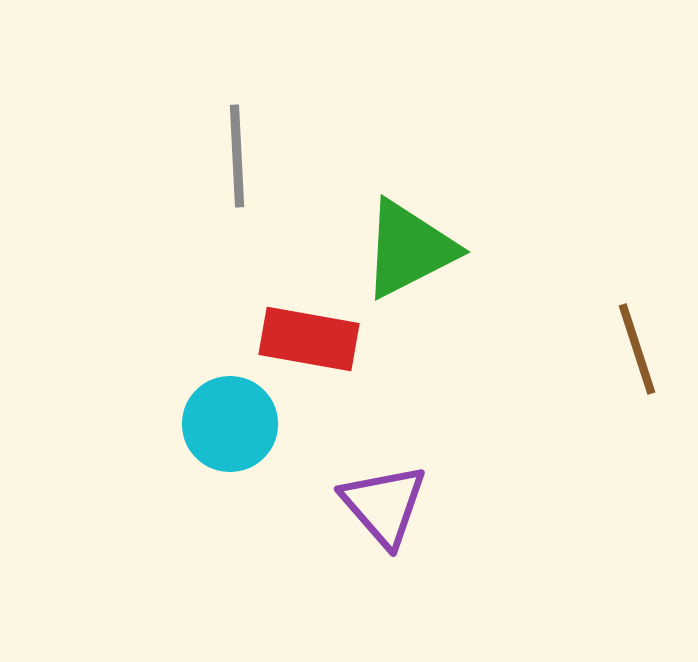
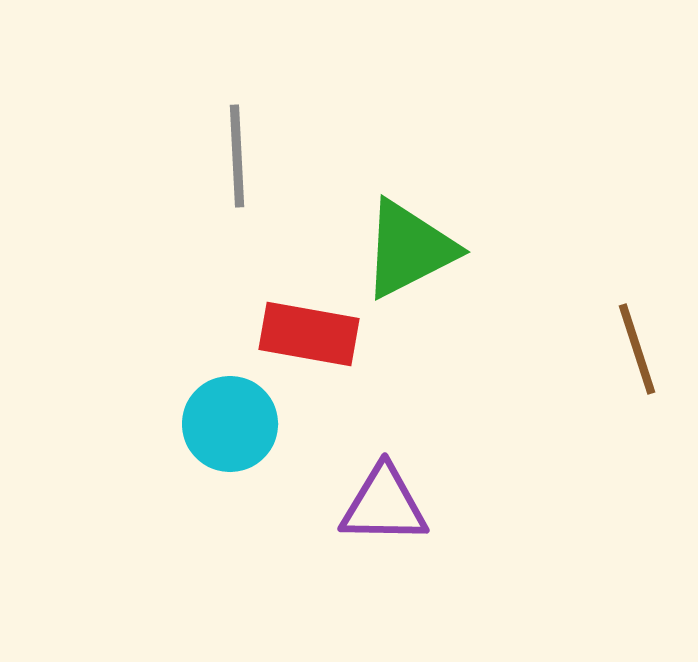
red rectangle: moved 5 px up
purple triangle: rotated 48 degrees counterclockwise
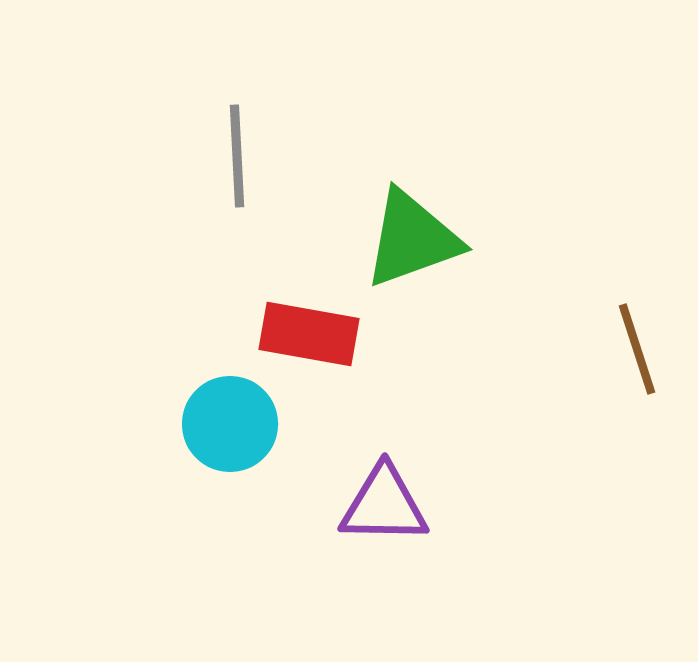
green triangle: moved 3 px right, 10 px up; rotated 7 degrees clockwise
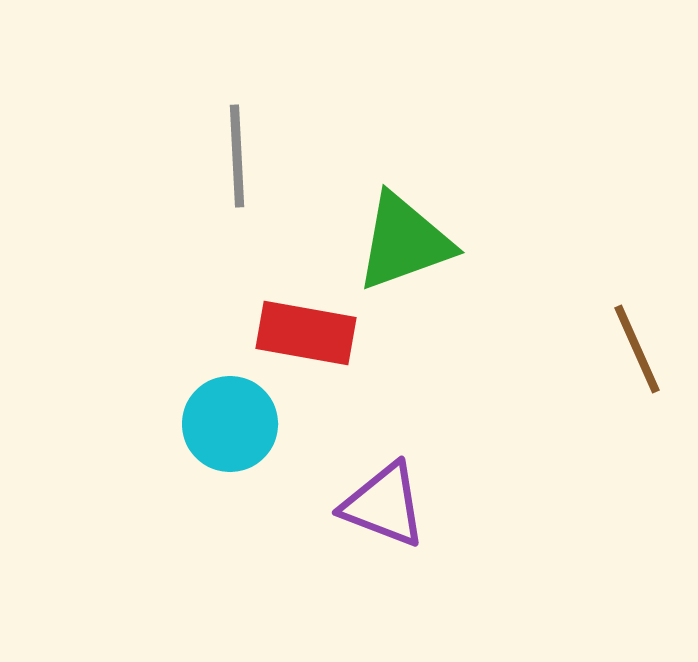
green triangle: moved 8 px left, 3 px down
red rectangle: moved 3 px left, 1 px up
brown line: rotated 6 degrees counterclockwise
purple triangle: rotated 20 degrees clockwise
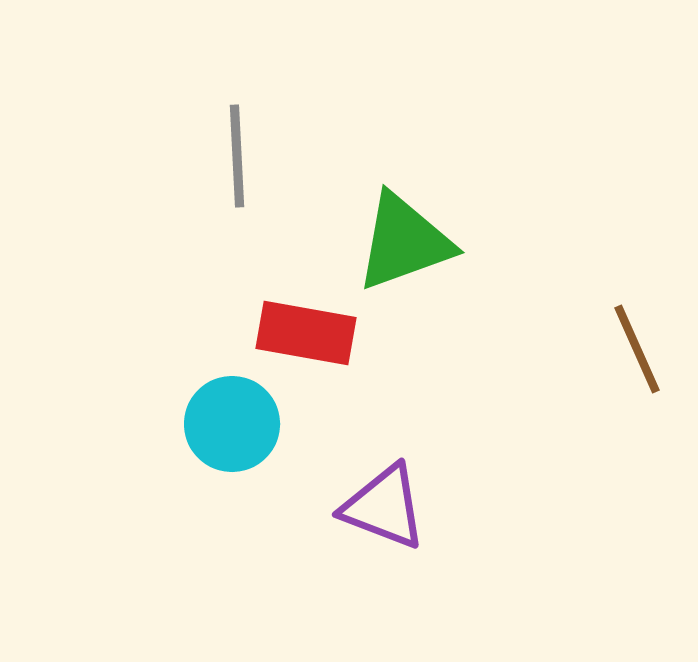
cyan circle: moved 2 px right
purple triangle: moved 2 px down
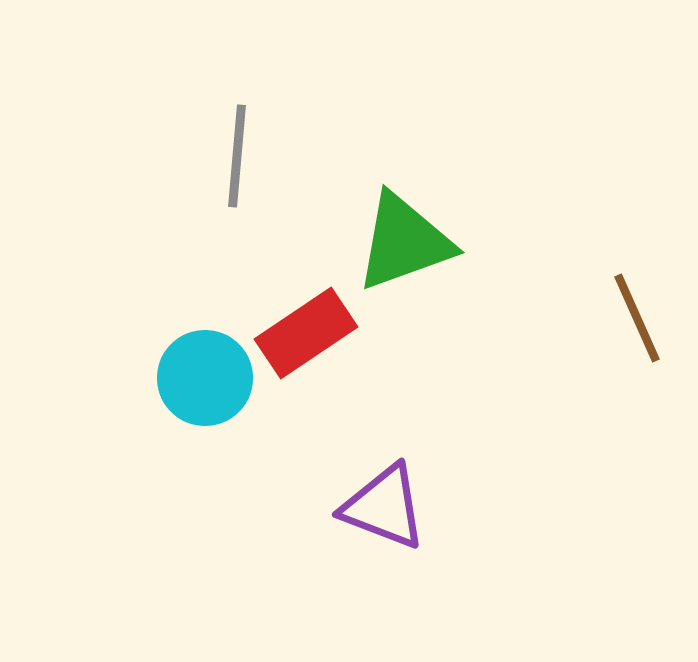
gray line: rotated 8 degrees clockwise
red rectangle: rotated 44 degrees counterclockwise
brown line: moved 31 px up
cyan circle: moved 27 px left, 46 px up
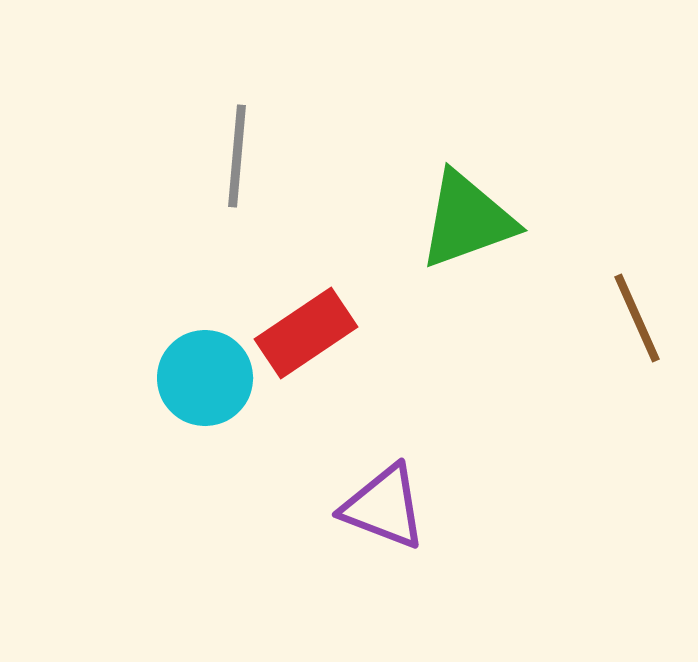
green triangle: moved 63 px right, 22 px up
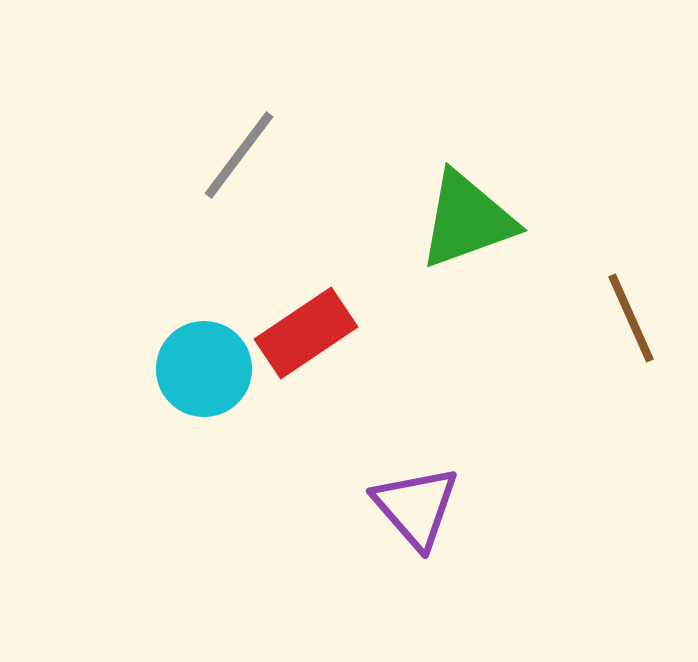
gray line: moved 2 px right, 1 px up; rotated 32 degrees clockwise
brown line: moved 6 px left
cyan circle: moved 1 px left, 9 px up
purple triangle: moved 32 px right; rotated 28 degrees clockwise
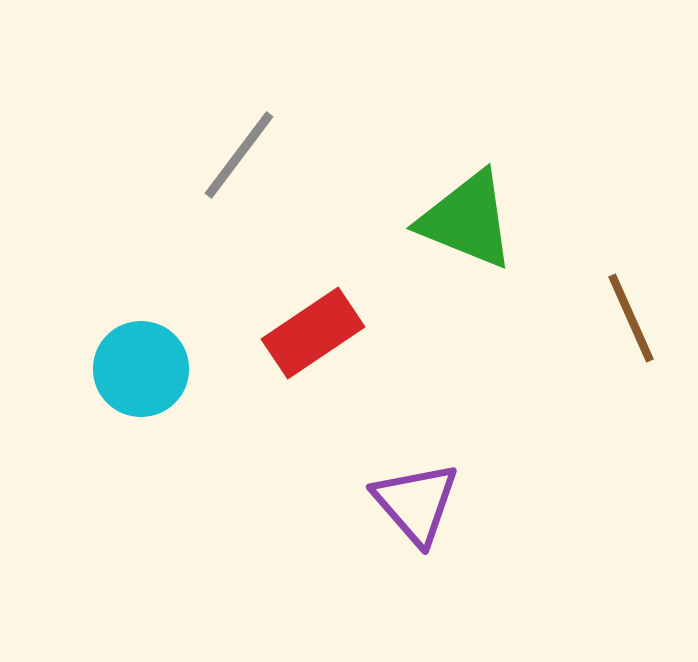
green triangle: rotated 42 degrees clockwise
red rectangle: moved 7 px right
cyan circle: moved 63 px left
purple triangle: moved 4 px up
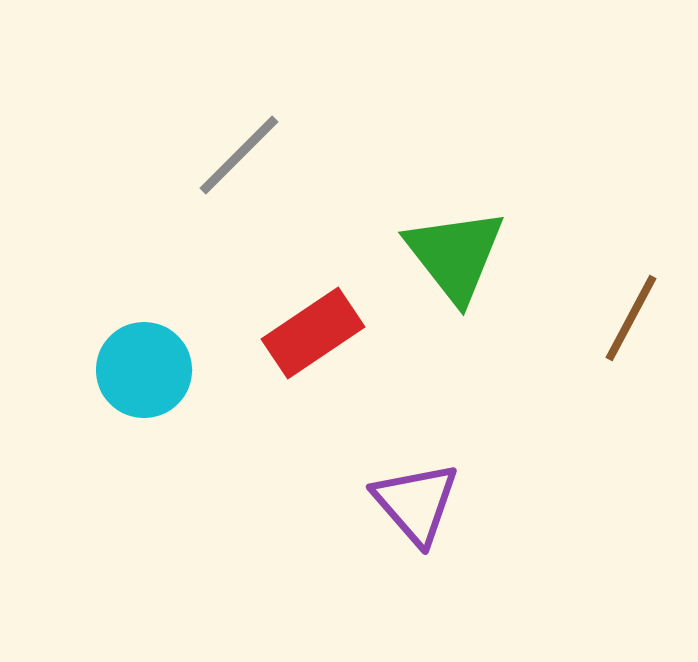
gray line: rotated 8 degrees clockwise
green triangle: moved 12 px left, 35 px down; rotated 30 degrees clockwise
brown line: rotated 52 degrees clockwise
cyan circle: moved 3 px right, 1 px down
